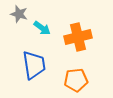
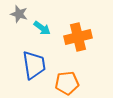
orange pentagon: moved 9 px left, 3 px down
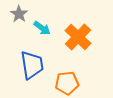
gray star: rotated 18 degrees clockwise
orange cross: rotated 32 degrees counterclockwise
blue trapezoid: moved 2 px left
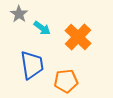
orange pentagon: moved 1 px left, 2 px up
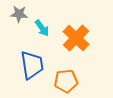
gray star: rotated 30 degrees counterclockwise
cyan arrow: rotated 18 degrees clockwise
orange cross: moved 2 px left, 1 px down
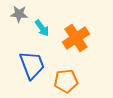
orange cross: rotated 12 degrees clockwise
blue trapezoid: rotated 12 degrees counterclockwise
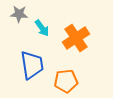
blue trapezoid: rotated 12 degrees clockwise
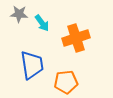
cyan arrow: moved 5 px up
orange cross: rotated 16 degrees clockwise
orange pentagon: moved 1 px down
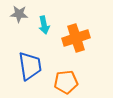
cyan arrow: moved 2 px right, 2 px down; rotated 24 degrees clockwise
blue trapezoid: moved 2 px left, 1 px down
